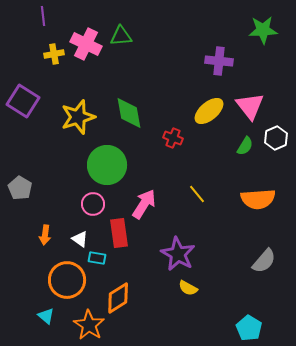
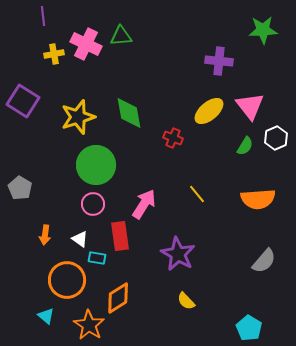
green circle: moved 11 px left
red rectangle: moved 1 px right, 3 px down
yellow semicircle: moved 2 px left, 13 px down; rotated 18 degrees clockwise
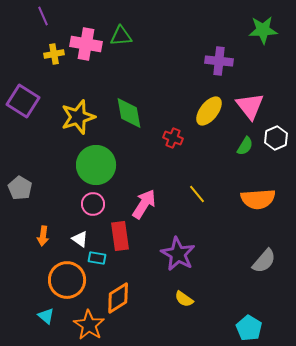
purple line: rotated 18 degrees counterclockwise
pink cross: rotated 16 degrees counterclockwise
yellow ellipse: rotated 12 degrees counterclockwise
orange arrow: moved 2 px left, 1 px down
yellow semicircle: moved 2 px left, 2 px up; rotated 12 degrees counterclockwise
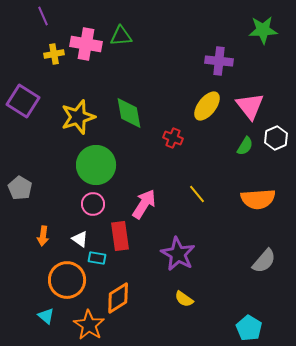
yellow ellipse: moved 2 px left, 5 px up
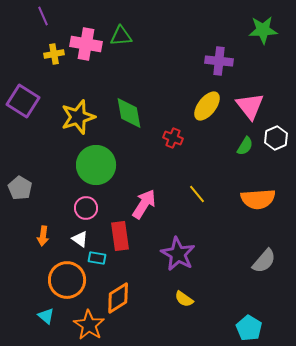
pink circle: moved 7 px left, 4 px down
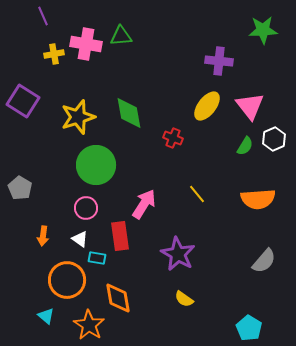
white hexagon: moved 2 px left, 1 px down
orange diamond: rotated 68 degrees counterclockwise
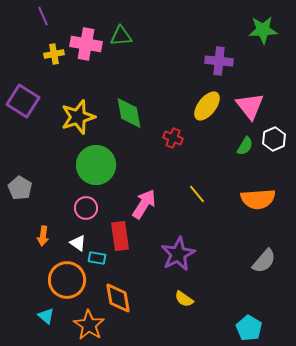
white triangle: moved 2 px left, 4 px down
purple star: rotated 16 degrees clockwise
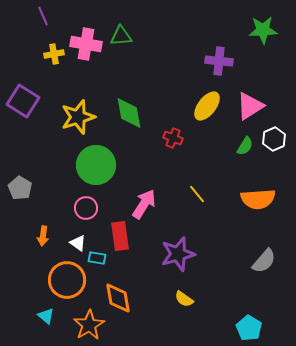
pink triangle: rotated 36 degrees clockwise
purple star: rotated 12 degrees clockwise
orange star: rotated 8 degrees clockwise
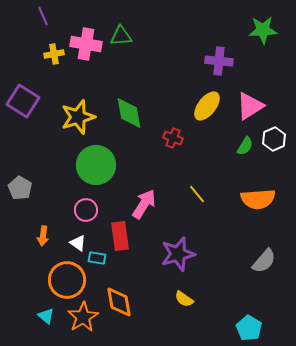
pink circle: moved 2 px down
orange diamond: moved 1 px right, 4 px down
orange star: moved 6 px left, 8 px up
